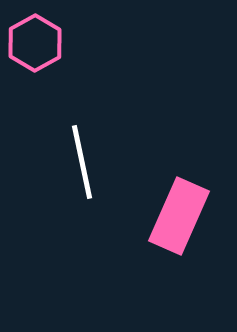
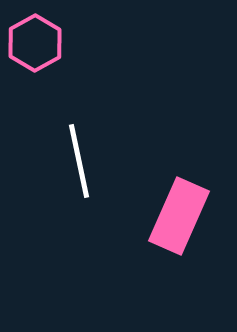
white line: moved 3 px left, 1 px up
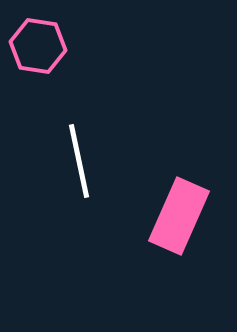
pink hexagon: moved 3 px right, 3 px down; rotated 22 degrees counterclockwise
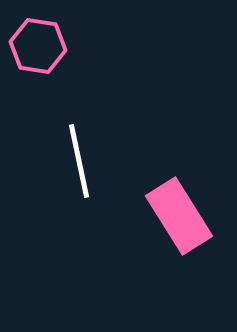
pink rectangle: rotated 56 degrees counterclockwise
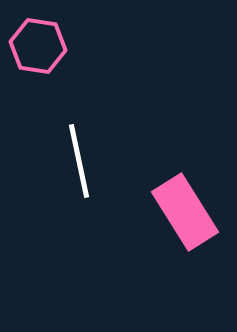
pink rectangle: moved 6 px right, 4 px up
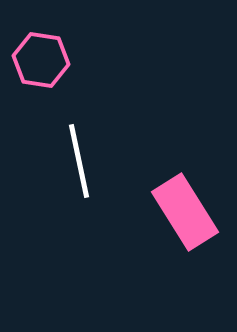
pink hexagon: moved 3 px right, 14 px down
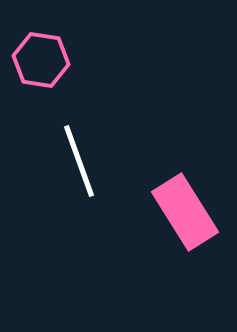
white line: rotated 8 degrees counterclockwise
